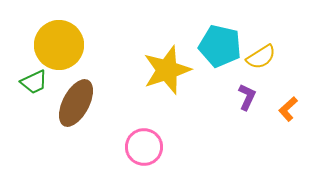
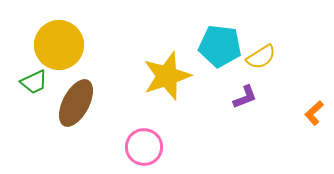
cyan pentagon: rotated 6 degrees counterclockwise
yellow star: moved 6 px down
purple L-shape: moved 2 px left; rotated 44 degrees clockwise
orange L-shape: moved 26 px right, 4 px down
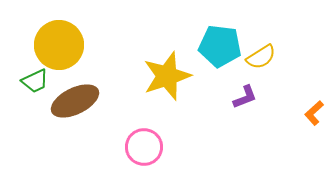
green trapezoid: moved 1 px right, 1 px up
brown ellipse: moved 1 px left, 2 px up; rotated 36 degrees clockwise
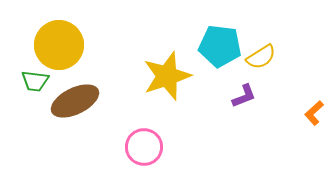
green trapezoid: rotated 32 degrees clockwise
purple L-shape: moved 1 px left, 1 px up
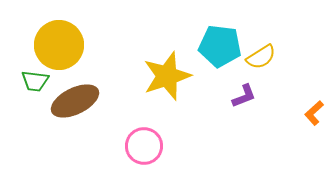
pink circle: moved 1 px up
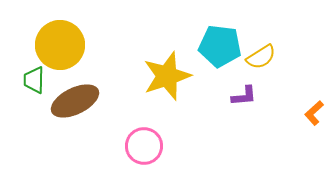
yellow circle: moved 1 px right
green trapezoid: moved 1 px left, 1 px up; rotated 84 degrees clockwise
purple L-shape: rotated 16 degrees clockwise
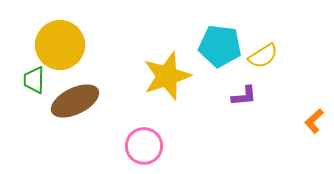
yellow semicircle: moved 2 px right, 1 px up
orange L-shape: moved 8 px down
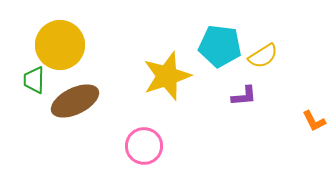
orange L-shape: rotated 75 degrees counterclockwise
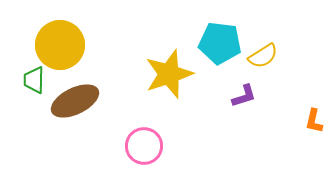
cyan pentagon: moved 3 px up
yellow star: moved 2 px right, 2 px up
purple L-shape: rotated 12 degrees counterclockwise
orange L-shape: rotated 40 degrees clockwise
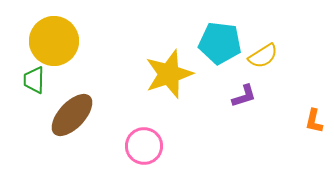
yellow circle: moved 6 px left, 4 px up
brown ellipse: moved 3 px left, 14 px down; rotated 21 degrees counterclockwise
